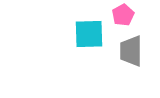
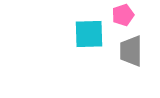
pink pentagon: rotated 10 degrees clockwise
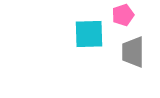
gray trapezoid: moved 2 px right, 1 px down
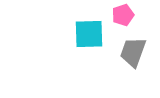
gray trapezoid: rotated 20 degrees clockwise
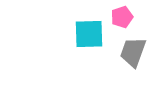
pink pentagon: moved 1 px left, 2 px down
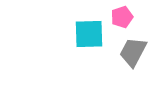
gray trapezoid: rotated 8 degrees clockwise
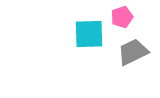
gray trapezoid: rotated 36 degrees clockwise
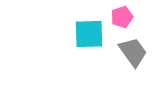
gray trapezoid: rotated 80 degrees clockwise
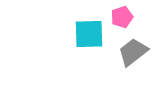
gray trapezoid: rotated 92 degrees counterclockwise
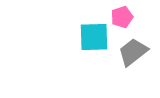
cyan square: moved 5 px right, 3 px down
